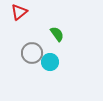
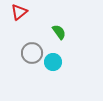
green semicircle: moved 2 px right, 2 px up
cyan circle: moved 3 px right
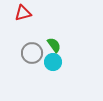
red triangle: moved 4 px right, 1 px down; rotated 24 degrees clockwise
green semicircle: moved 5 px left, 13 px down
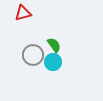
gray circle: moved 1 px right, 2 px down
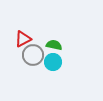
red triangle: moved 26 px down; rotated 12 degrees counterclockwise
green semicircle: rotated 42 degrees counterclockwise
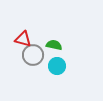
red triangle: rotated 42 degrees clockwise
cyan circle: moved 4 px right, 4 px down
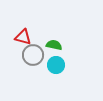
red triangle: moved 2 px up
cyan circle: moved 1 px left, 1 px up
